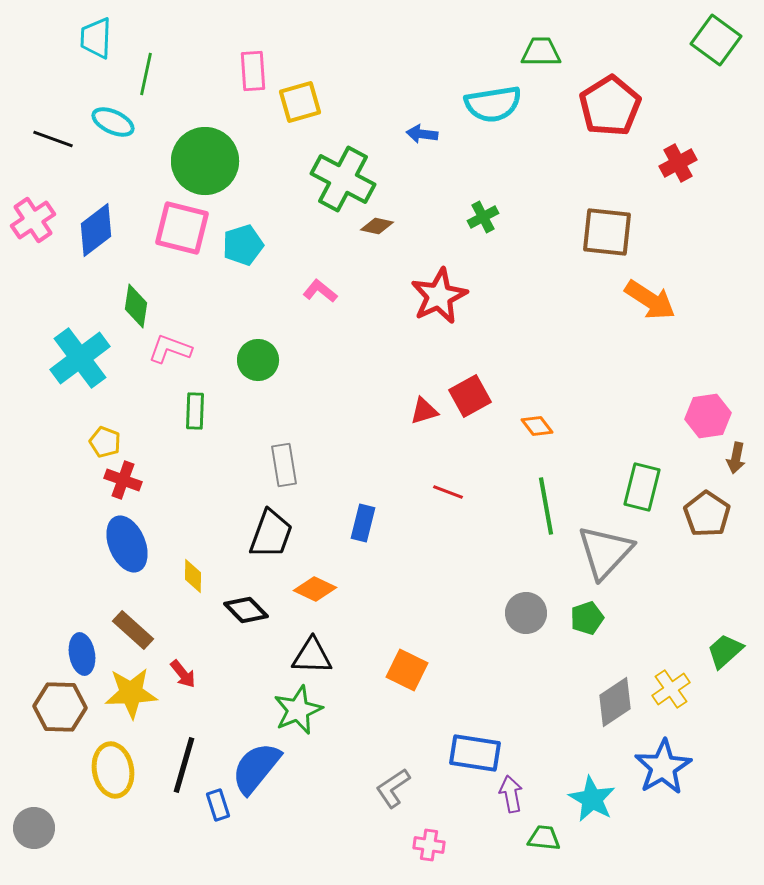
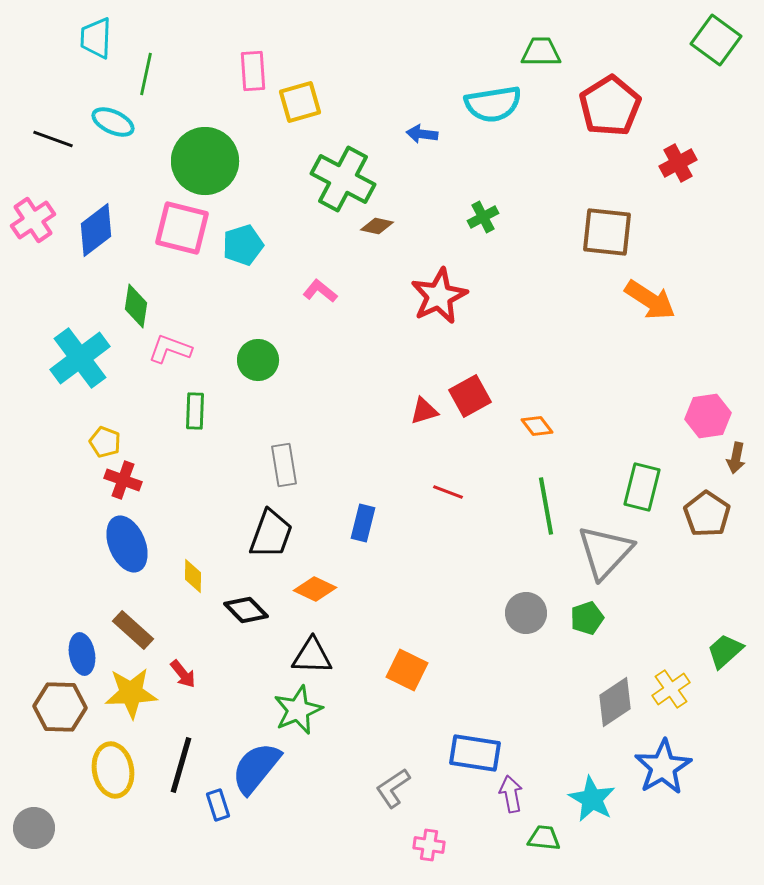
black line at (184, 765): moved 3 px left
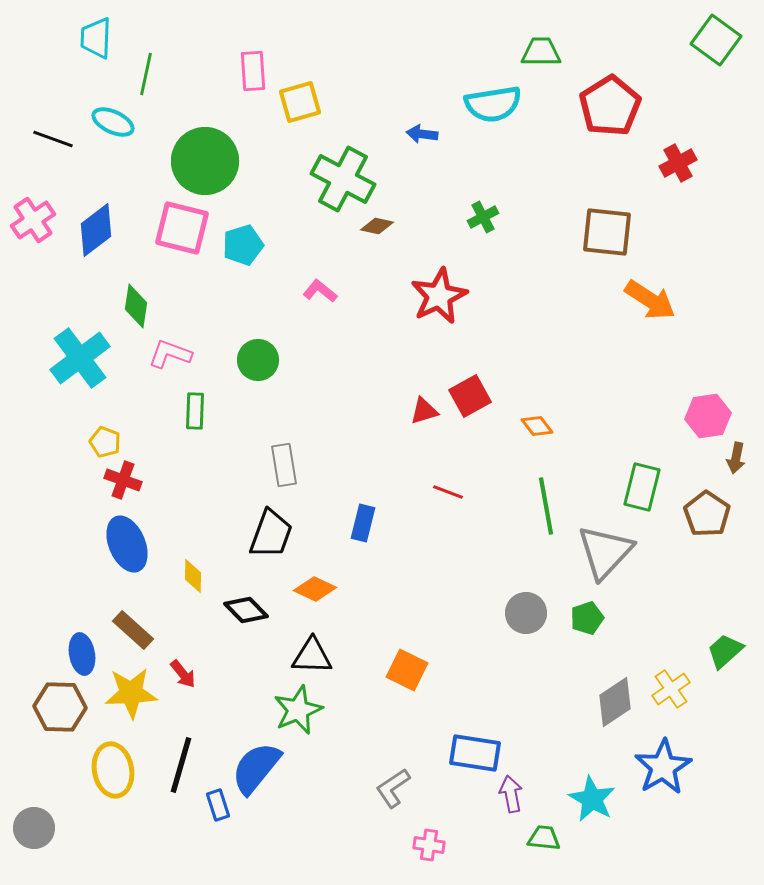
pink L-shape at (170, 349): moved 5 px down
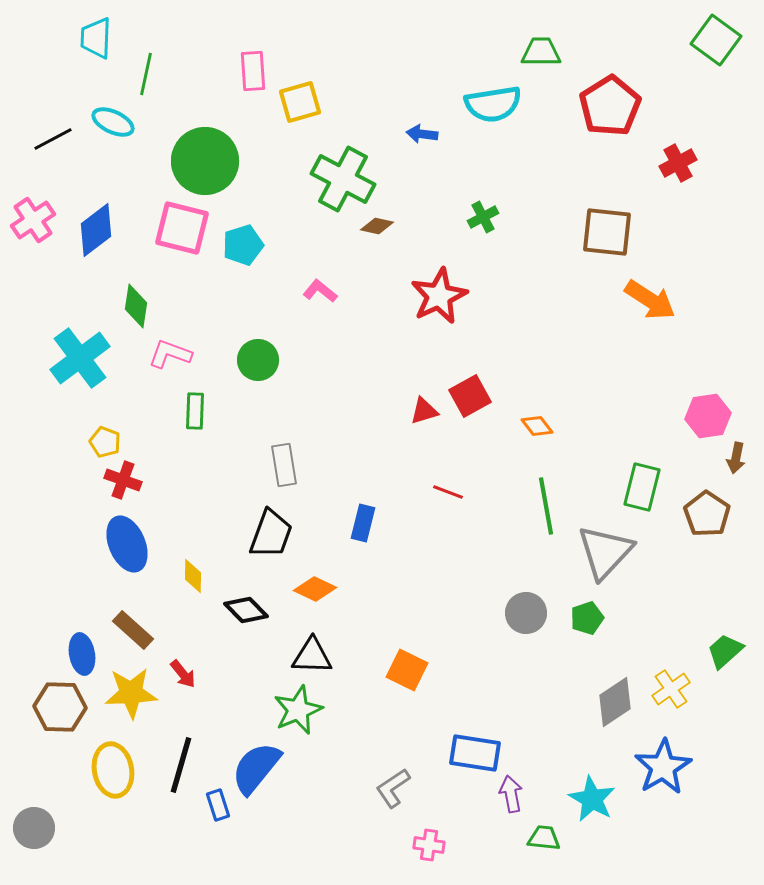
black line at (53, 139): rotated 48 degrees counterclockwise
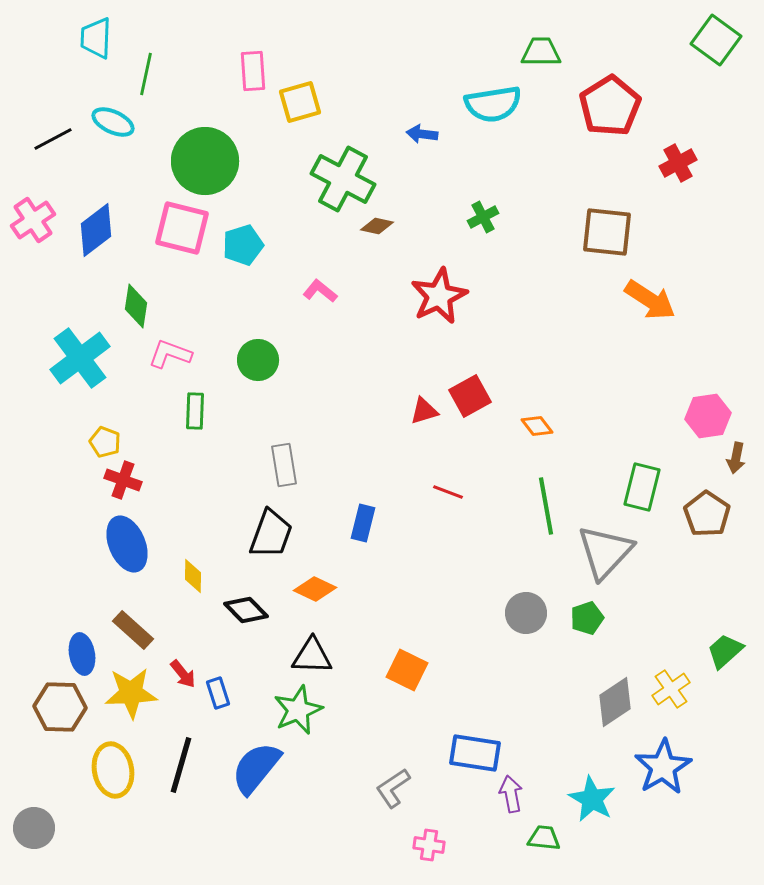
blue rectangle at (218, 805): moved 112 px up
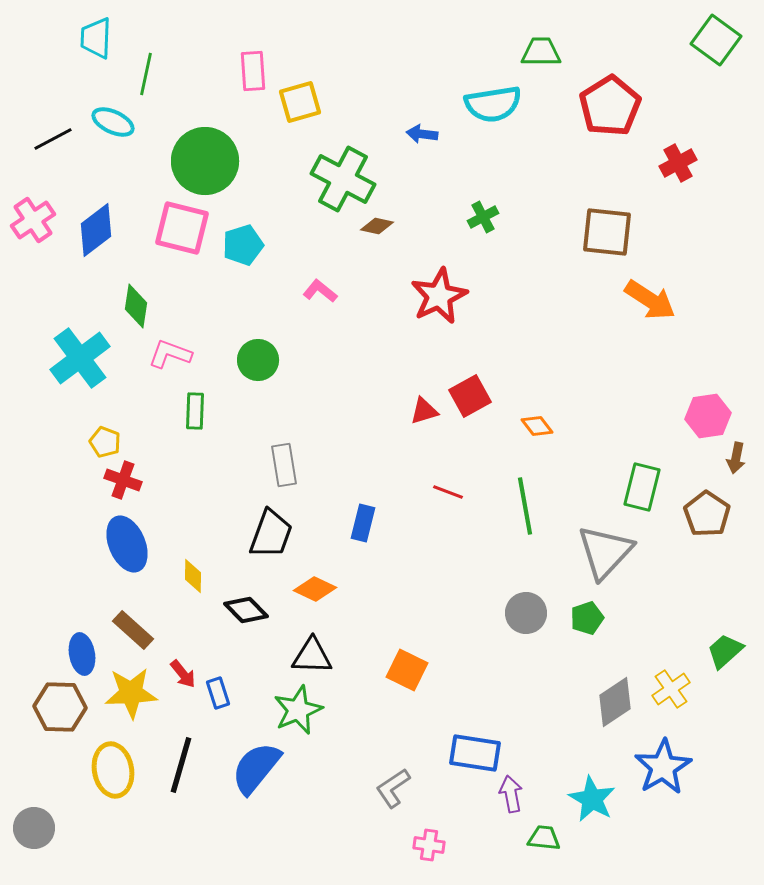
green line at (546, 506): moved 21 px left
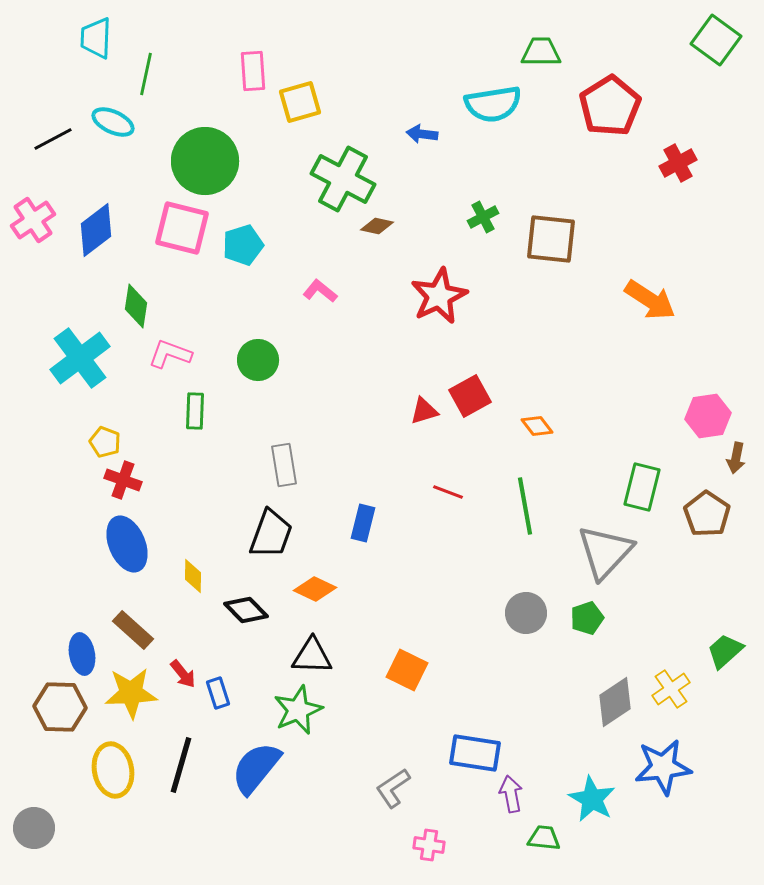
brown square at (607, 232): moved 56 px left, 7 px down
blue star at (663, 767): rotated 24 degrees clockwise
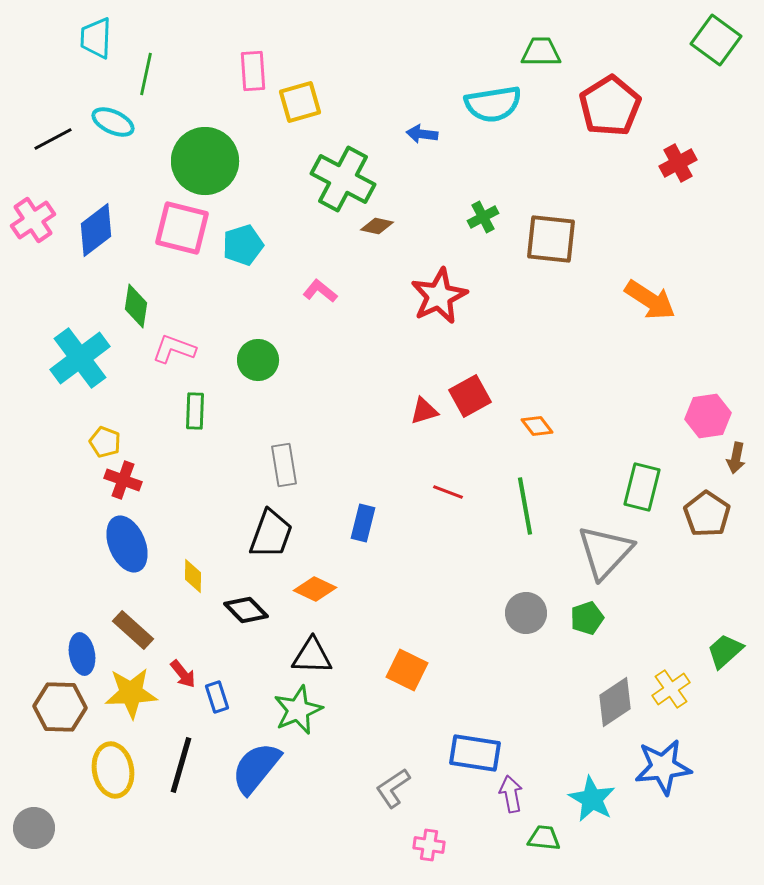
pink L-shape at (170, 354): moved 4 px right, 5 px up
blue rectangle at (218, 693): moved 1 px left, 4 px down
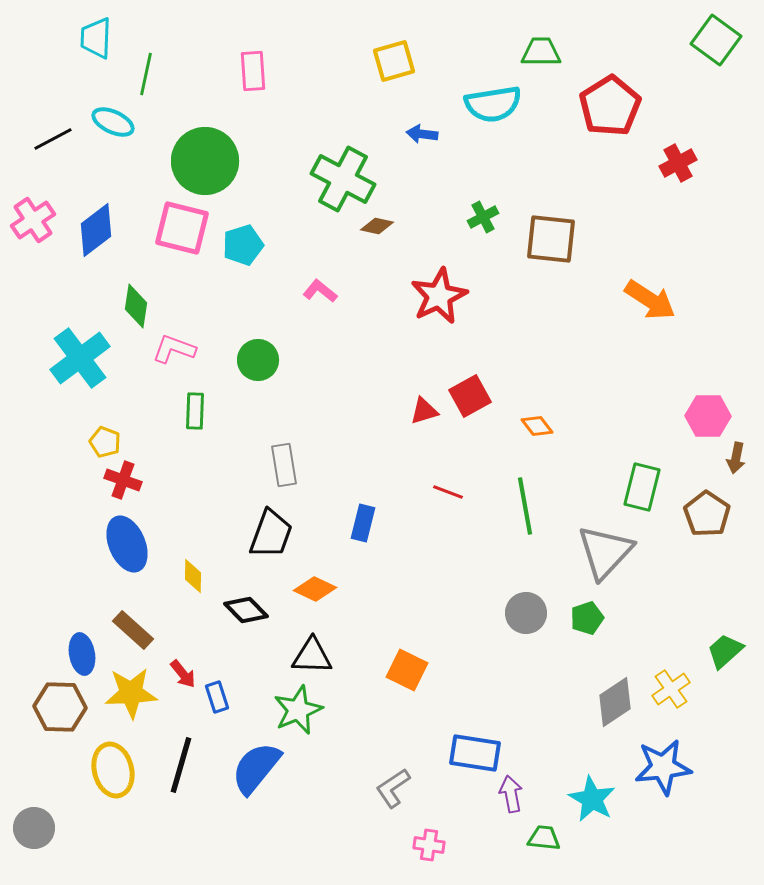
yellow square at (300, 102): moved 94 px right, 41 px up
pink hexagon at (708, 416): rotated 9 degrees clockwise
yellow ellipse at (113, 770): rotated 4 degrees counterclockwise
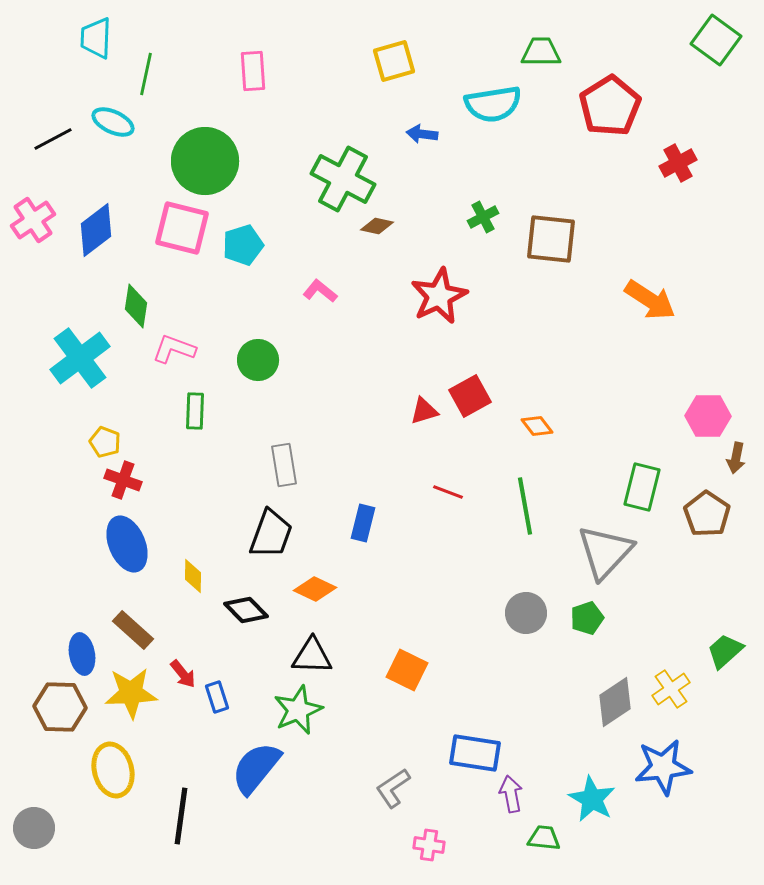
black line at (181, 765): moved 51 px down; rotated 8 degrees counterclockwise
